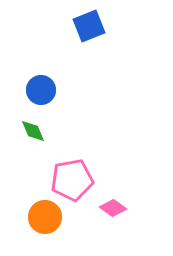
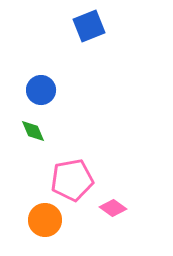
orange circle: moved 3 px down
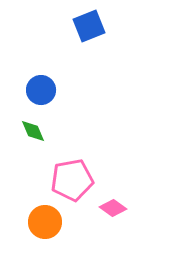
orange circle: moved 2 px down
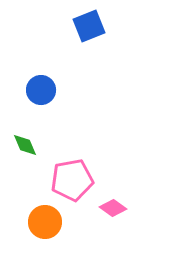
green diamond: moved 8 px left, 14 px down
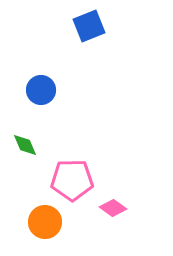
pink pentagon: rotated 9 degrees clockwise
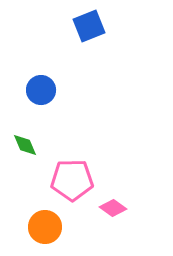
orange circle: moved 5 px down
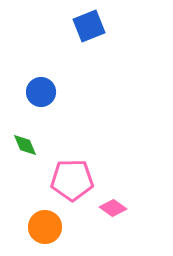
blue circle: moved 2 px down
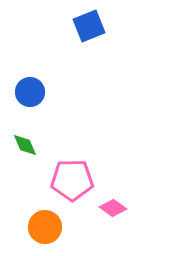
blue circle: moved 11 px left
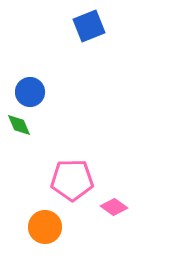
green diamond: moved 6 px left, 20 px up
pink diamond: moved 1 px right, 1 px up
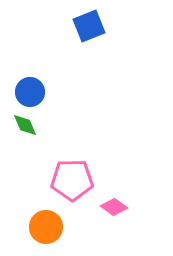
green diamond: moved 6 px right
orange circle: moved 1 px right
